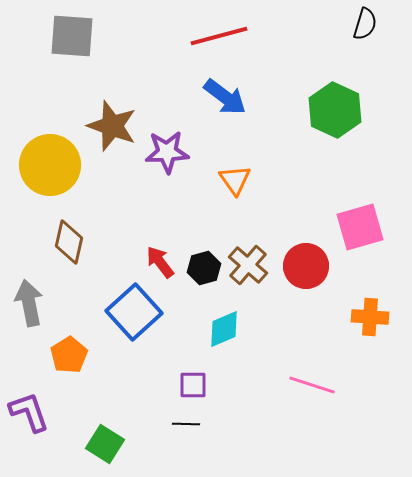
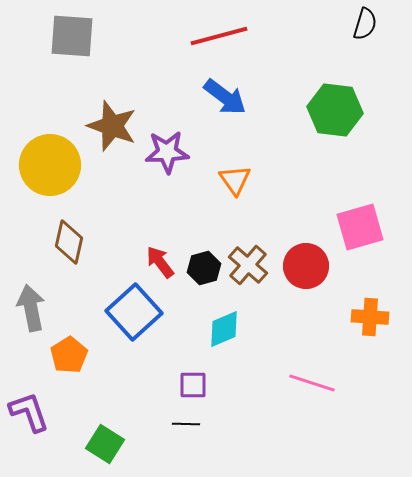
green hexagon: rotated 18 degrees counterclockwise
gray arrow: moved 2 px right, 5 px down
pink line: moved 2 px up
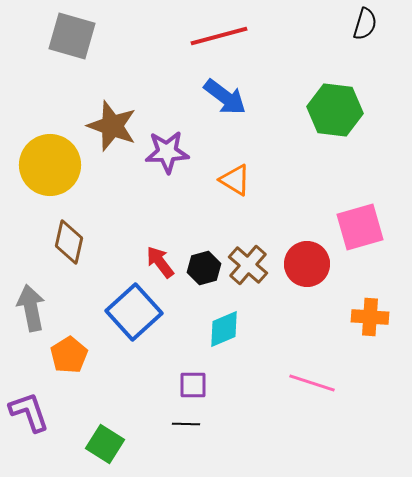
gray square: rotated 12 degrees clockwise
orange triangle: rotated 24 degrees counterclockwise
red circle: moved 1 px right, 2 px up
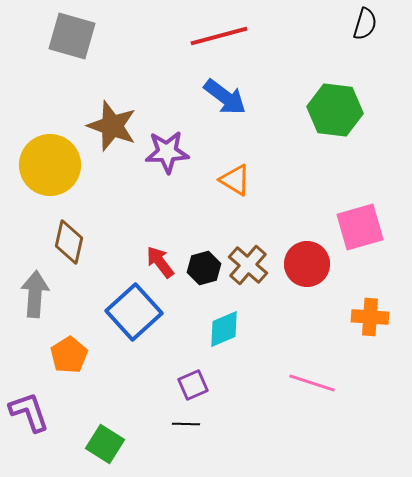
gray arrow: moved 4 px right, 14 px up; rotated 15 degrees clockwise
purple square: rotated 24 degrees counterclockwise
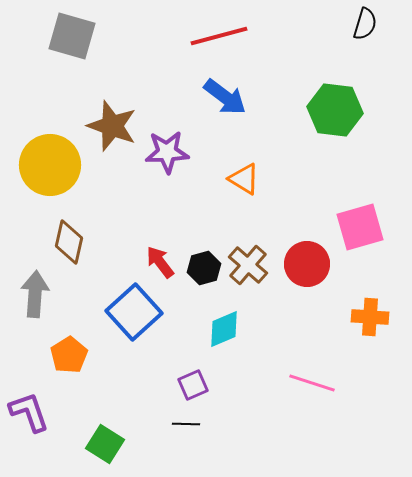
orange triangle: moved 9 px right, 1 px up
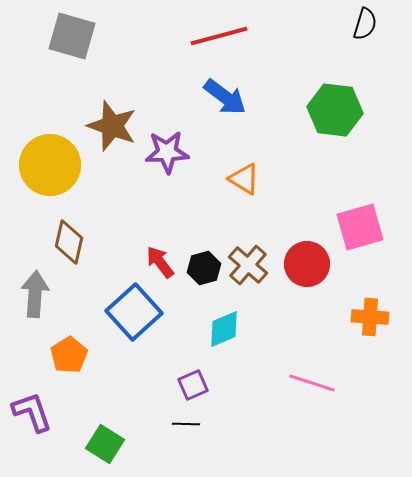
purple L-shape: moved 3 px right
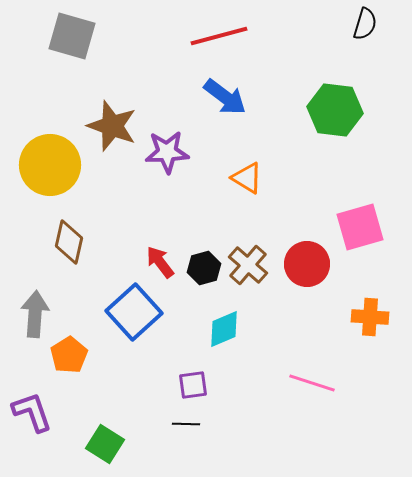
orange triangle: moved 3 px right, 1 px up
gray arrow: moved 20 px down
purple square: rotated 16 degrees clockwise
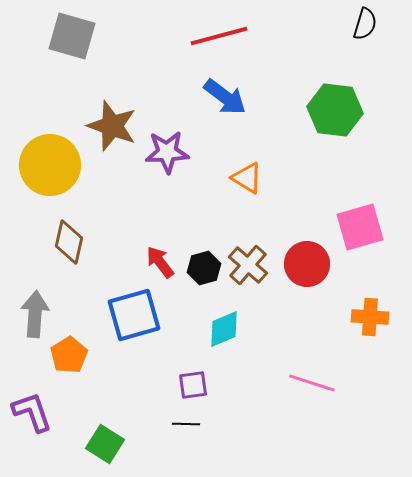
blue square: moved 3 px down; rotated 26 degrees clockwise
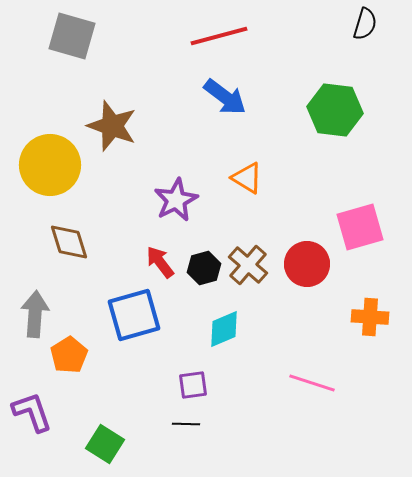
purple star: moved 9 px right, 48 px down; rotated 24 degrees counterclockwise
brown diamond: rotated 30 degrees counterclockwise
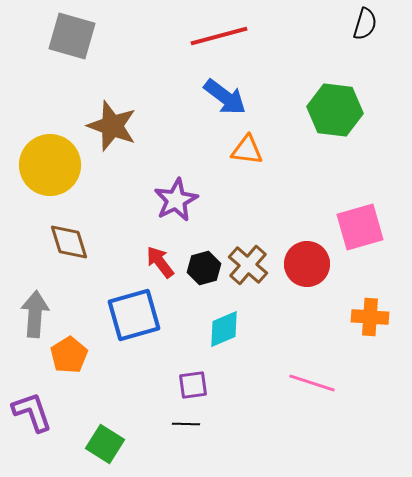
orange triangle: moved 28 px up; rotated 24 degrees counterclockwise
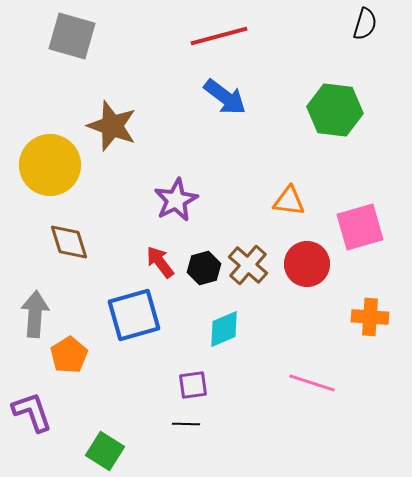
orange triangle: moved 42 px right, 51 px down
green square: moved 7 px down
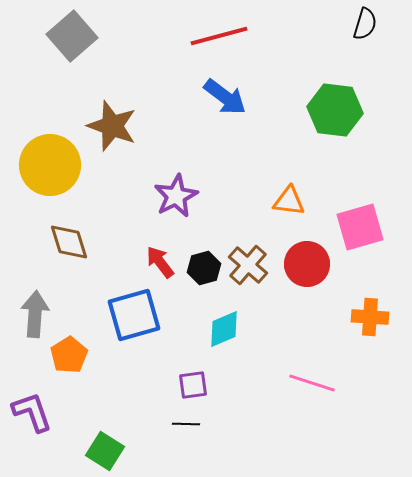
gray square: rotated 33 degrees clockwise
purple star: moved 4 px up
